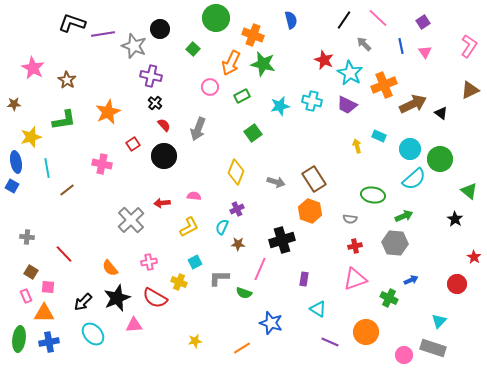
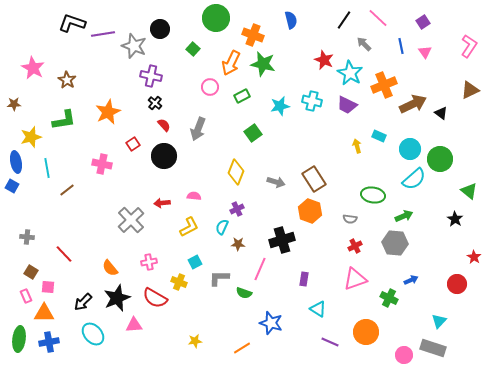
red cross at (355, 246): rotated 16 degrees counterclockwise
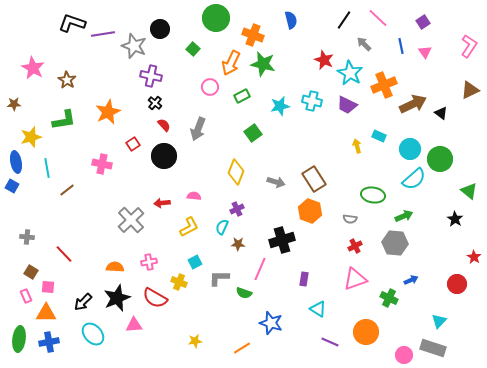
orange semicircle at (110, 268): moved 5 px right, 1 px up; rotated 132 degrees clockwise
orange triangle at (44, 313): moved 2 px right
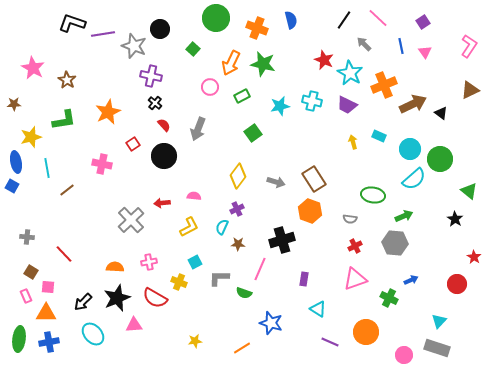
orange cross at (253, 35): moved 4 px right, 7 px up
yellow arrow at (357, 146): moved 4 px left, 4 px up
yellow diamond at (236, 172): moved 2 px right, 4 px down; rotated 15 degrees clockwise
gray rectangle at (433, 348): moved 4 px right
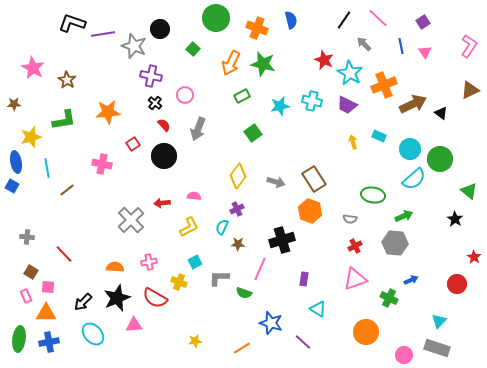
pink circle at (210, 87): moved 25 px left, 8 px down
orange star at (108, 112): rotated 20 degrees clockwise
purple line at (330, 342): moved 27 px left; rotated 18 degrees clockwise
